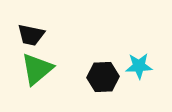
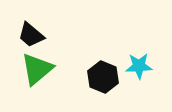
black trapezoid: rotated 28 degrees clockwise
black hexagon: rotated 24 degrees clockwise
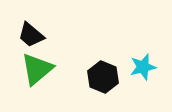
cyan star: moved 4 px right, 1 px down; rotated 12 degrees counterclockwise
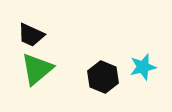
black trapezoid: rotated 16 degrees counterclockwise
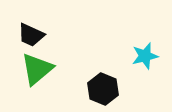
cyan star: moved 2 px right, 11 px up
black hexagon: moved 12 px down
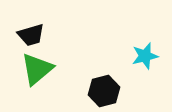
black trapezoid: rotated 40 degrees counterclockwise
black hexagon: moved 1 px right, 2 px down; rotated 24 degrees clockwise
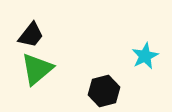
black trapezoid: rotated 36 degrees counterclockwise
cyan star: rotated 12 degrees counterclockwise
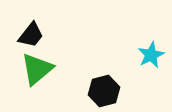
cyan star: moved 6 px right, 1 px up
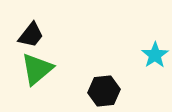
cyan star: moved 4 px right; rotated 8 degrees counterclockwise
black hexagon: rotated 8 degrees clockwise
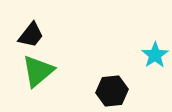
green triangle: moved 1 px right, 2 px down
black hexagon: moved 8 px right
